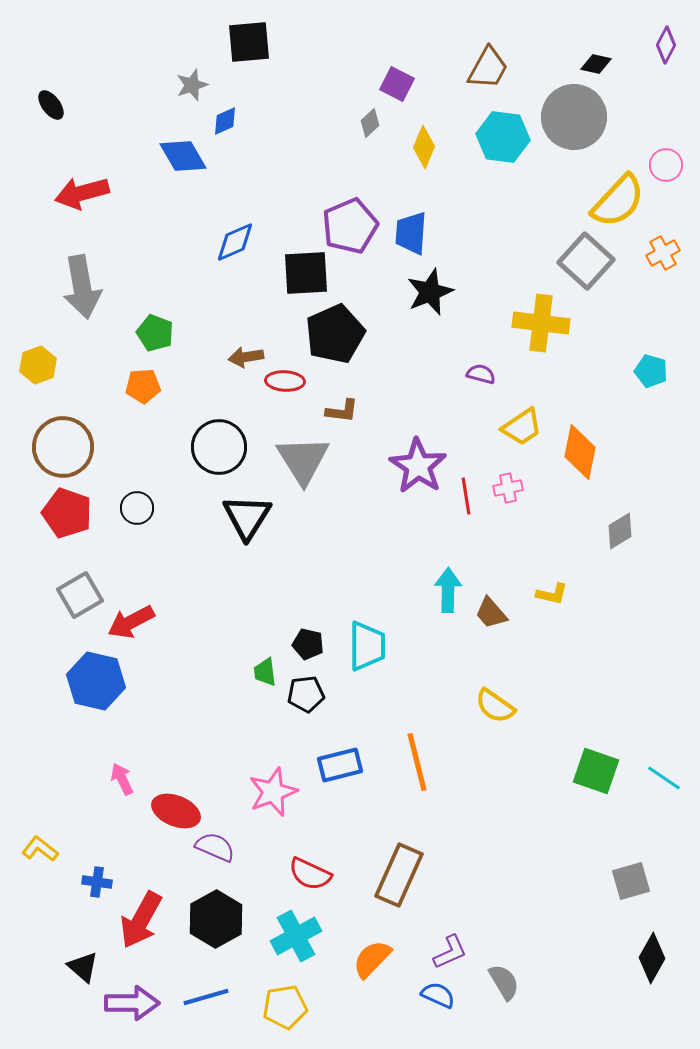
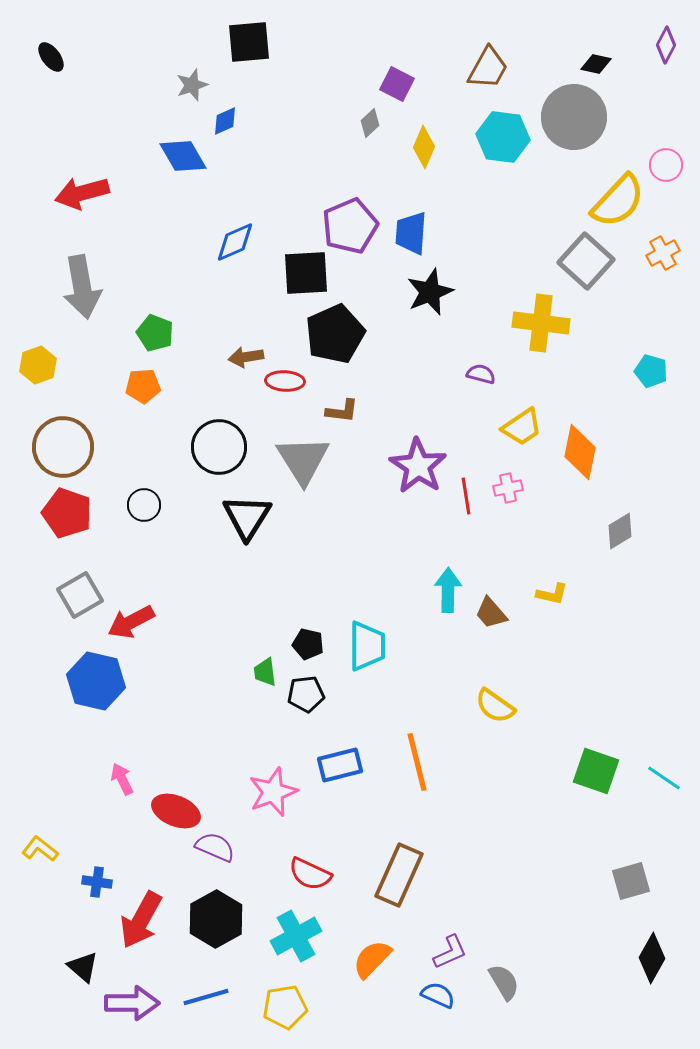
black ellipse at (51, 105): moved 48 px up
black circle at (137, 508): moved 7 px right, 3 px up
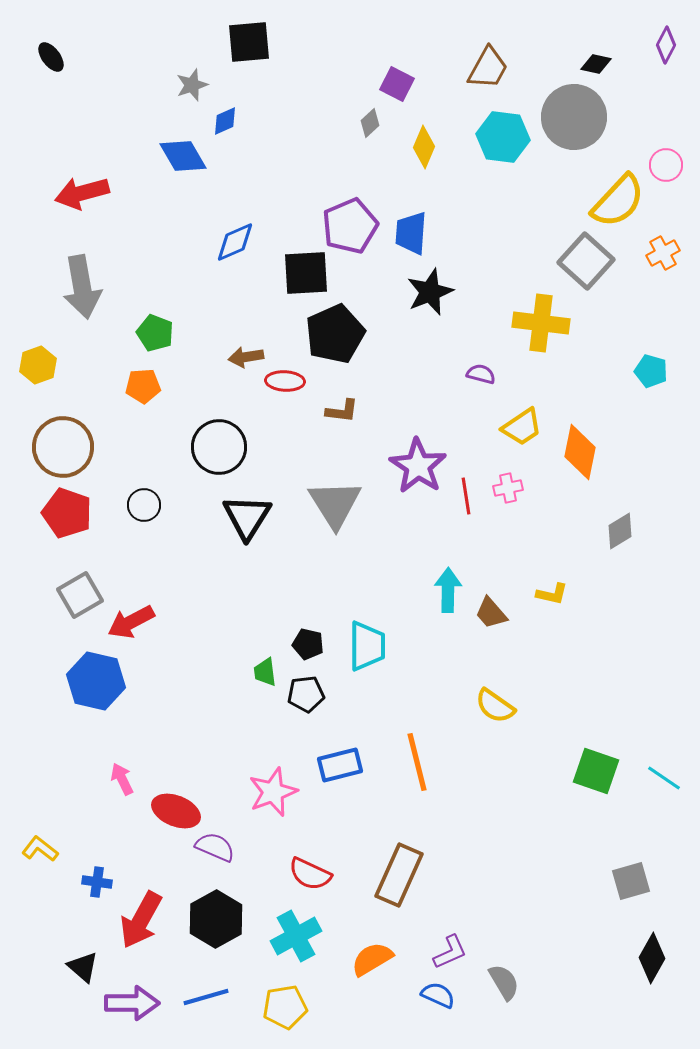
gray triangle at (303, 460): moved 32 px right, 44 px down
orange semicircle at (372, 959): rotated 15 degrees clockwise
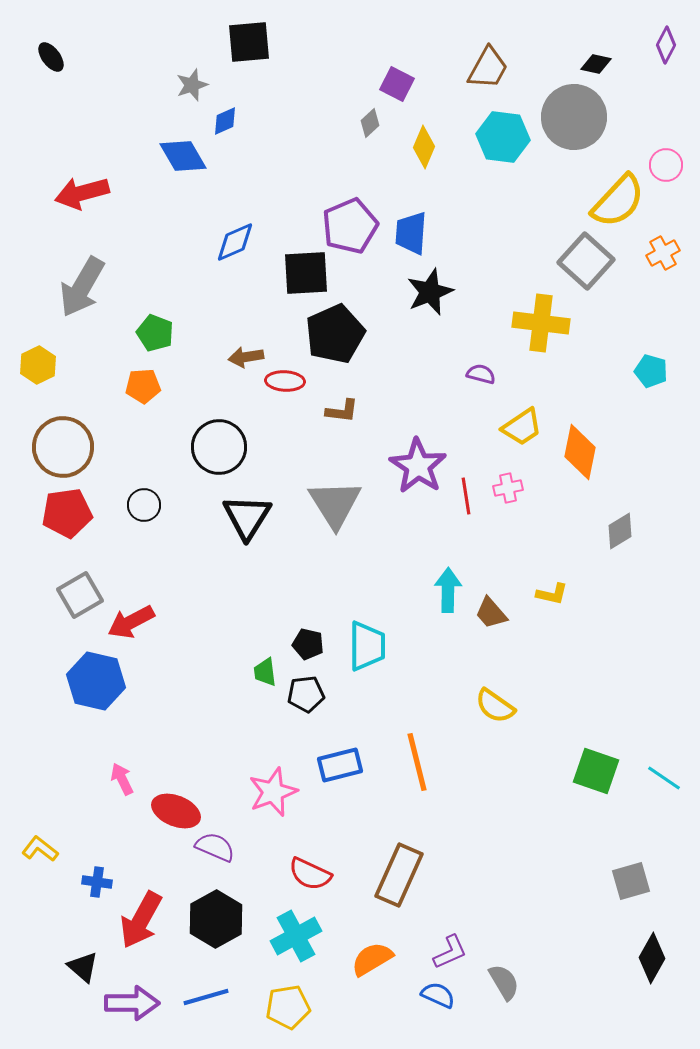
gray arrow at (82, 287): rotated 40 degrees clockwise
yellow hexagon at (38, 365): rotated 6 degrees counterclockwise
red pentagon at (67, 513): rotated 27 degrees counterclockwise
yellow pentagon at (285, 1007): moved 3 px right
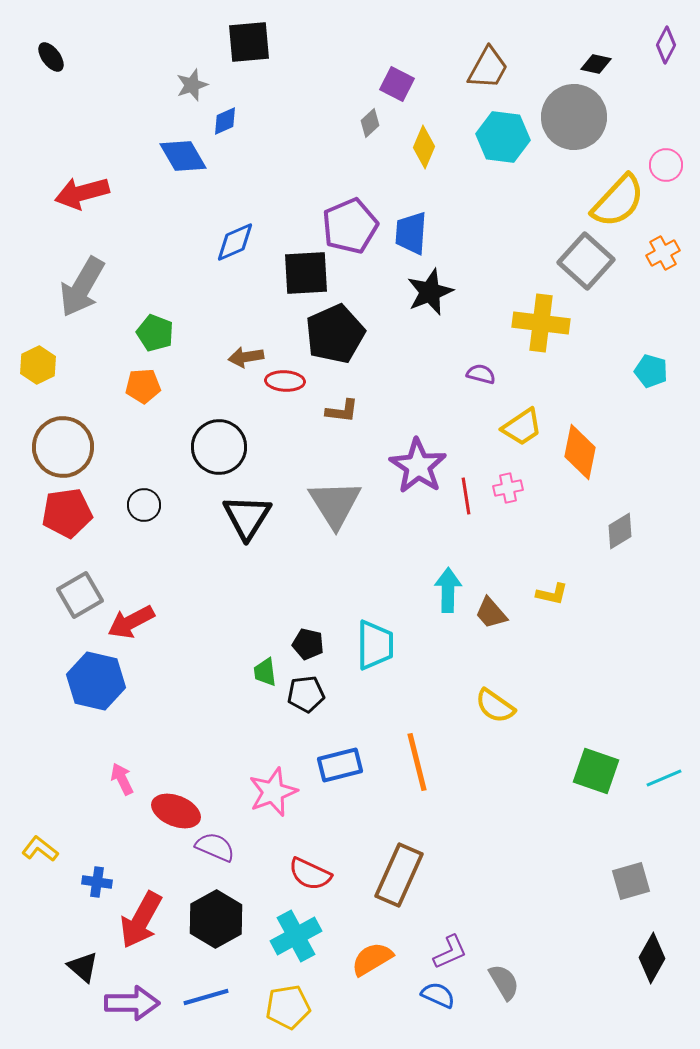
cyan trapezoid at (367, 646): moved 8 px right, 1 px up
cyan line at (664, 778): rotated 57 degrees counterclockwise
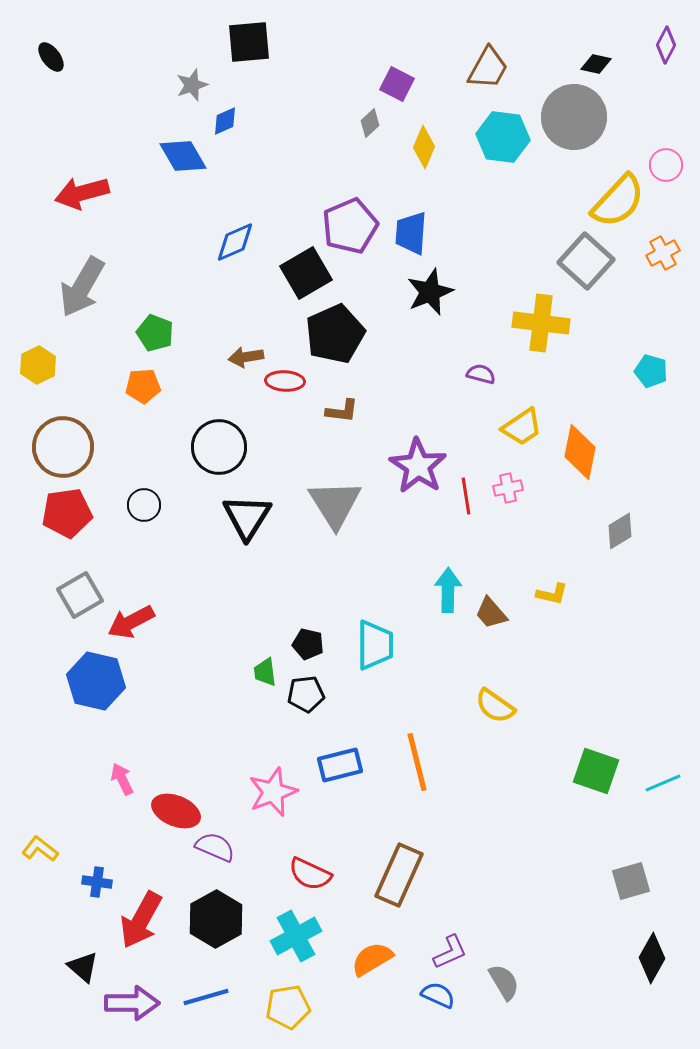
black square at (306, 273): rotated 27 degrees counterclockwise
cyan line at (664, 778): moved 1 px left, 5 px down
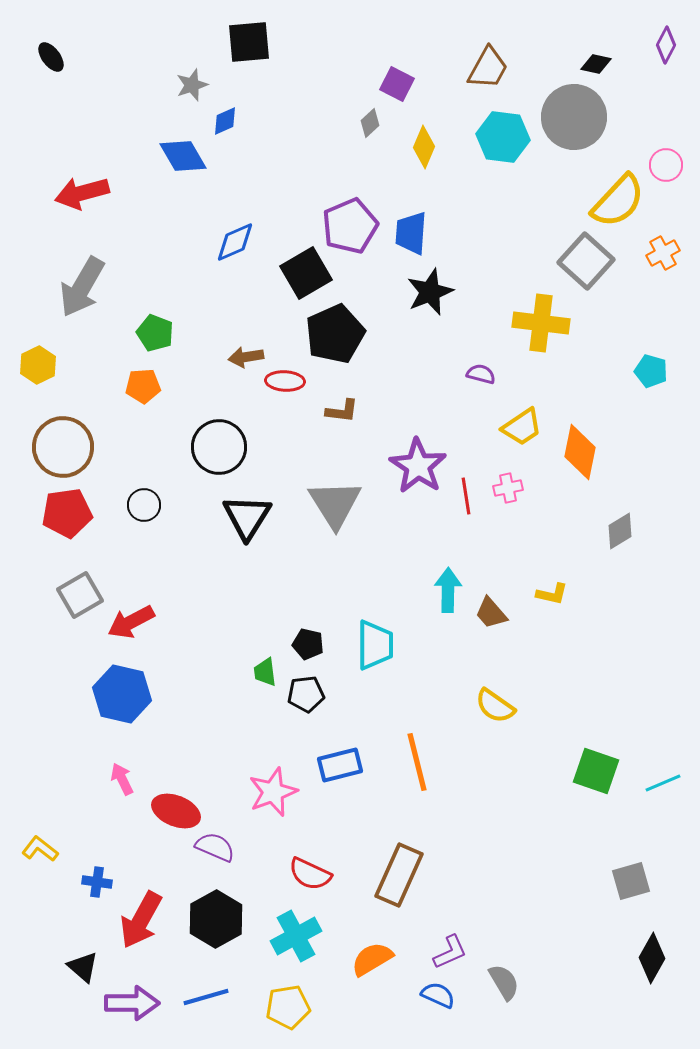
blue hexagon at (96, 681): moved 26 px right, 13 px down
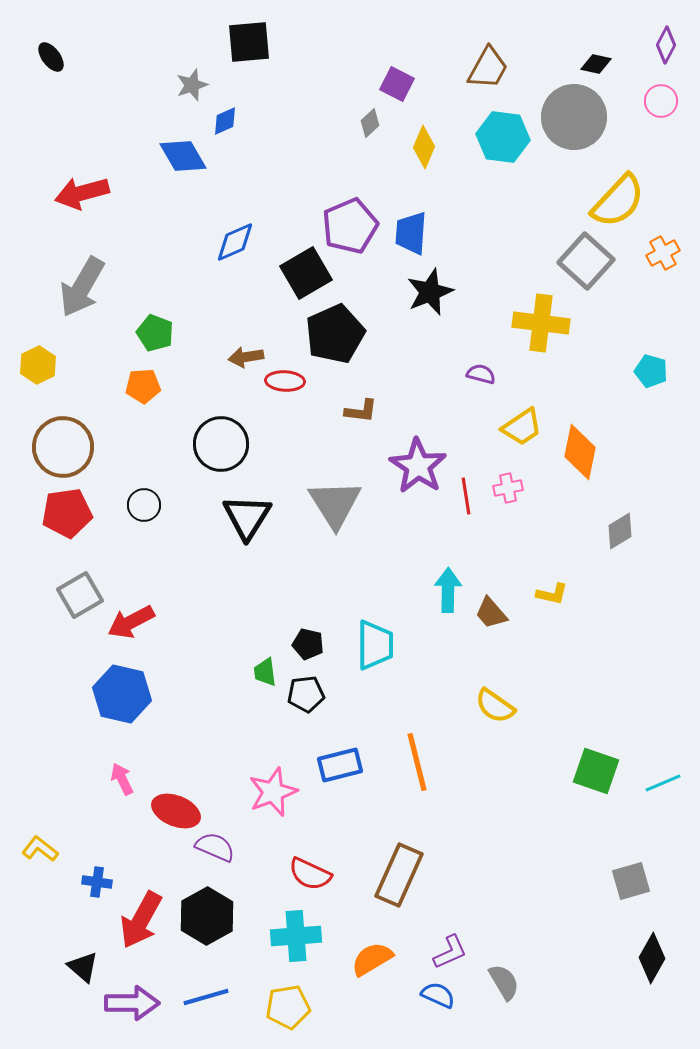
pink circle at (666, 165): moved 5 px left, 64 px up
brown L-shape at (342, 411): moved 19 px right
black circle at (219, 447): moved 2 px right, 3 px up
black hexagon at (216, 919): moved 9 px left, 3 px up
cyan cross at (296, 936): rotated 24 degrees clockwise
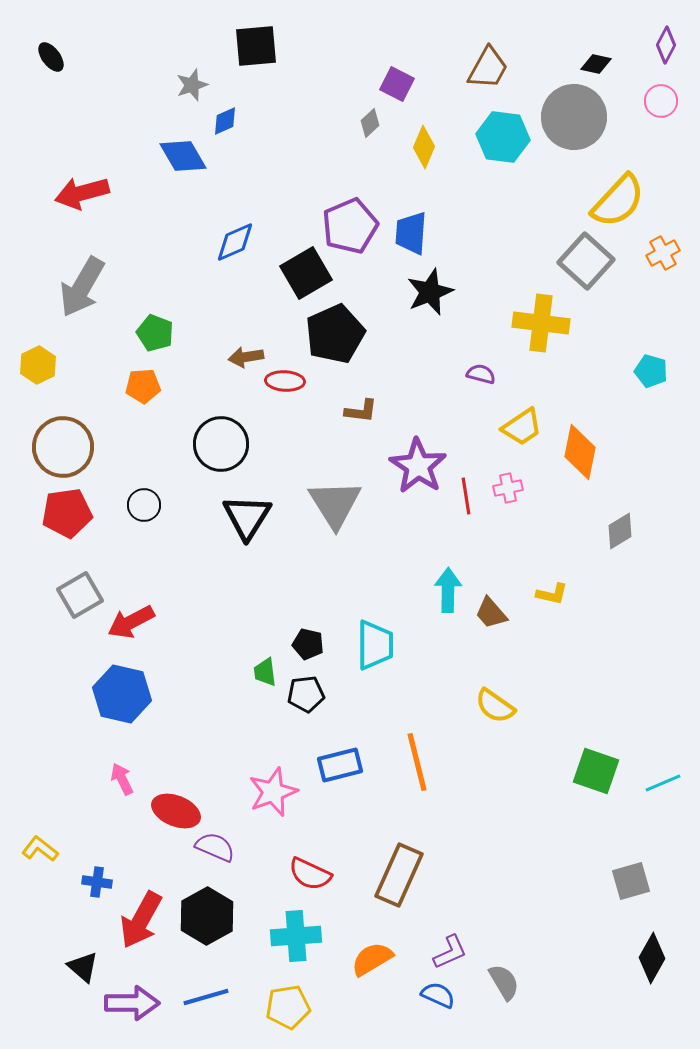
black square at (249, 42): moved 7 px right, 4 px down
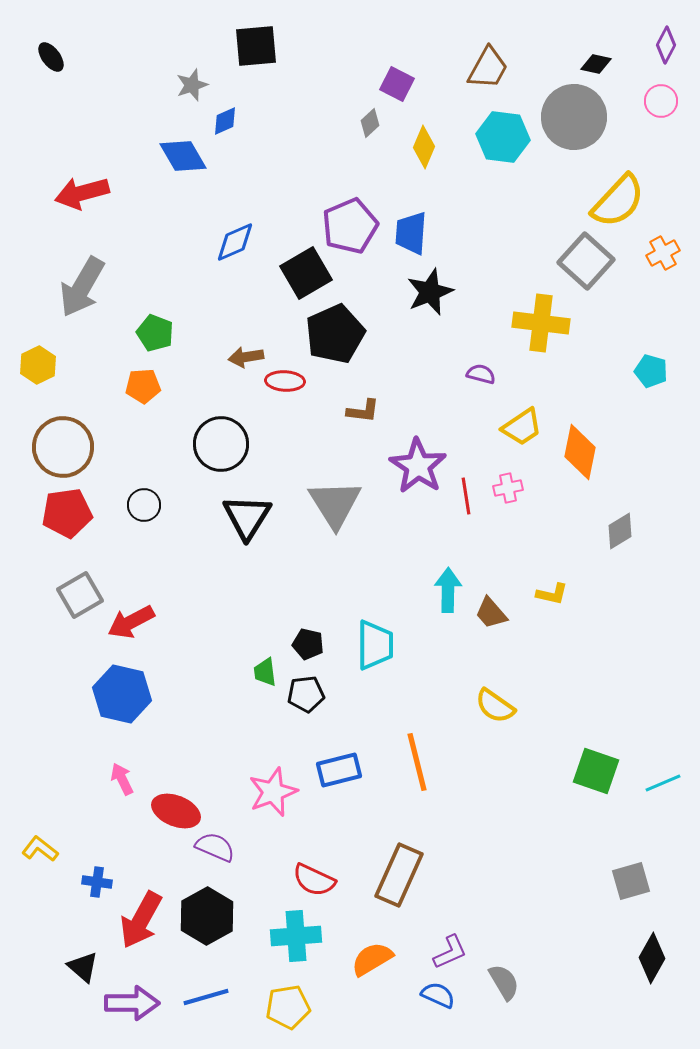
brown L-shape at (361, 411): moved 2 px right
blue rectangle at (340, 765): moved 1 px left, 5 px down
red semicircle at (310, 874): moved 4 px right, 6 px down
